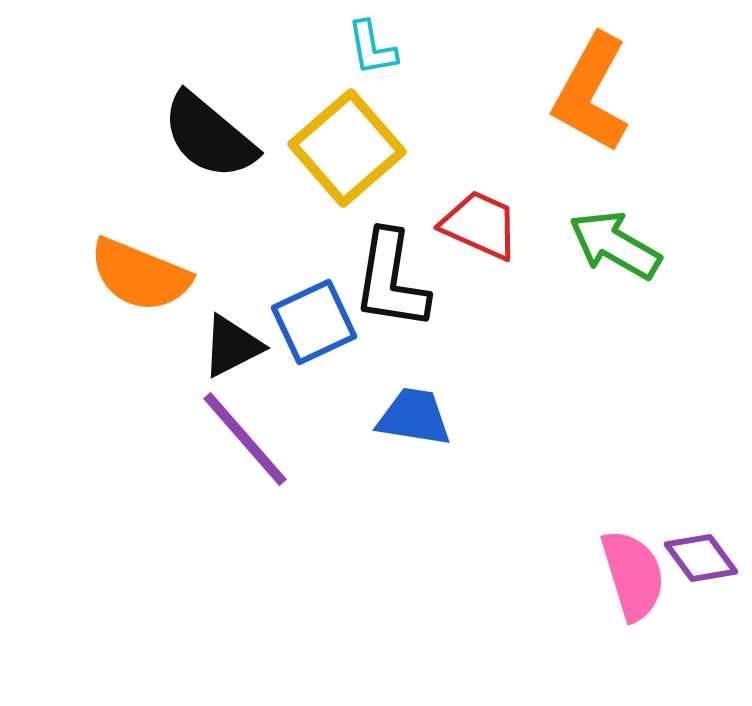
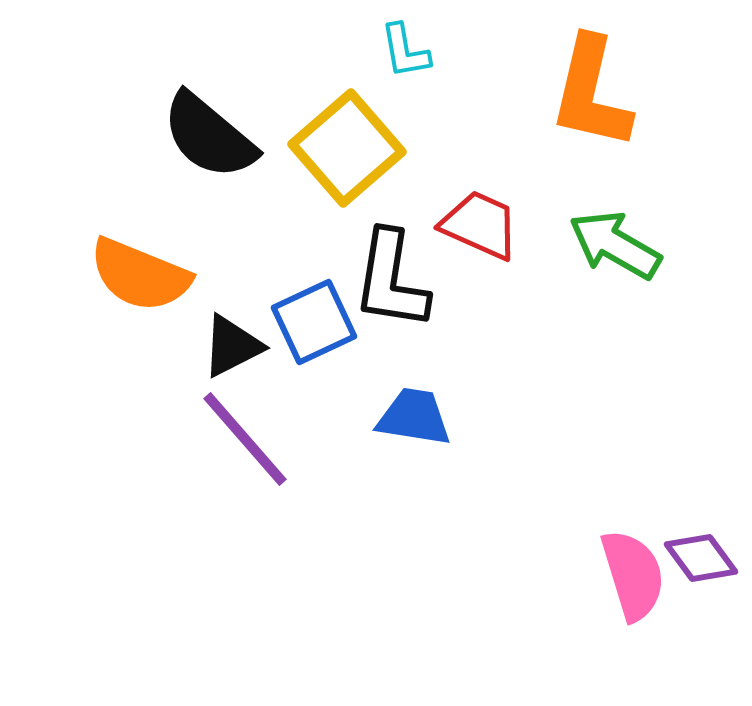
cyan L-shape: moved 33 px right, 3 px down
orange L-shape: rotated 16 degrees counterclockwise
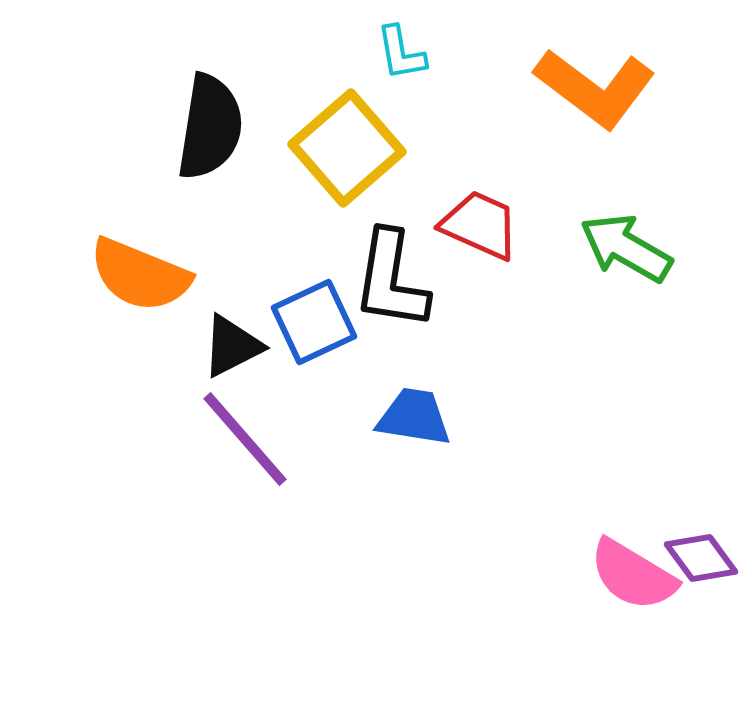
cyan L-shape: moved 4 px left, 2 px down
orange L-shape: moved 4 px right, 5 px up; rotated 66 degrees counterclockwise
black semicircle: moved 1 px right, 9 px up; rotated 121 degrees counterclockwise
green arrow: moved 11 px right, 3 px down
pink semicircle: rotated 138 degrees clockwise
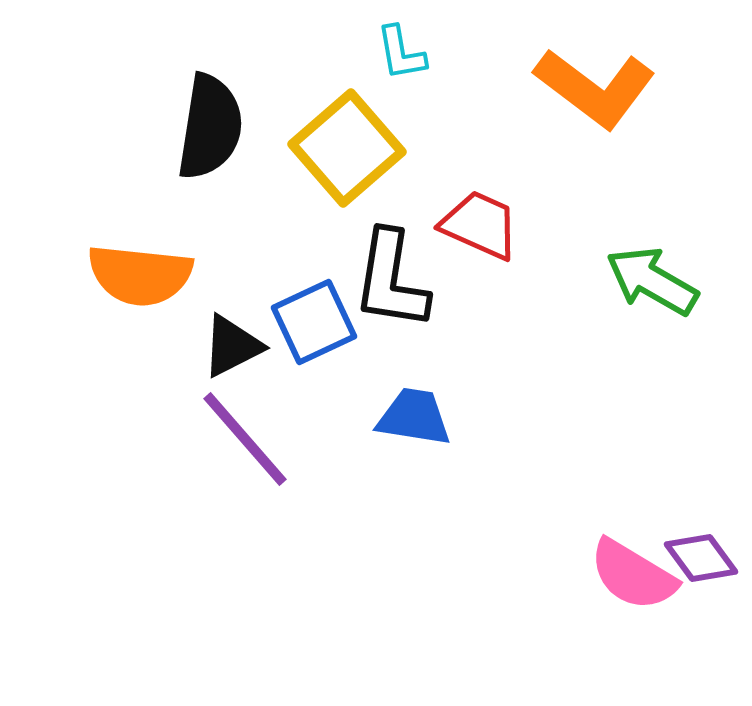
green arrow: moved 26 px right, 33 px down
orange semicircle: rotated 16 degrees counterclockwise
